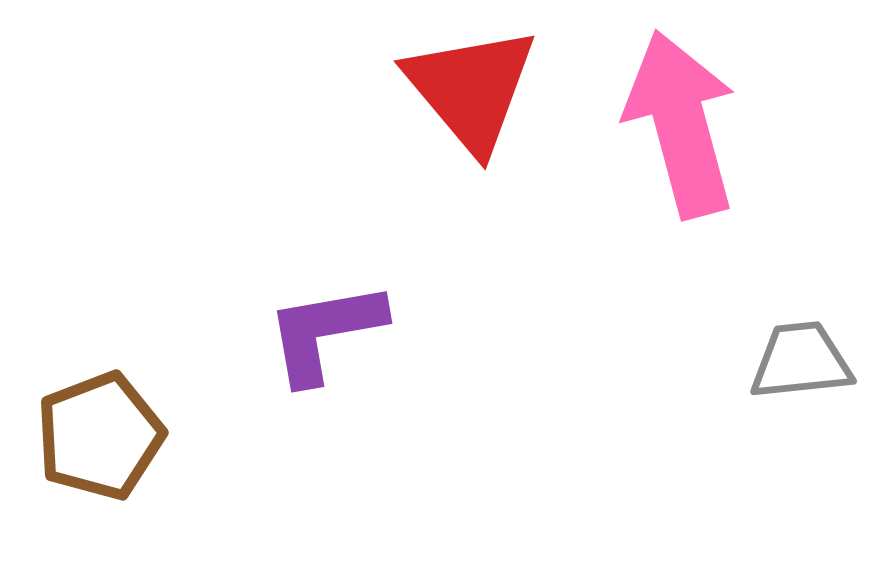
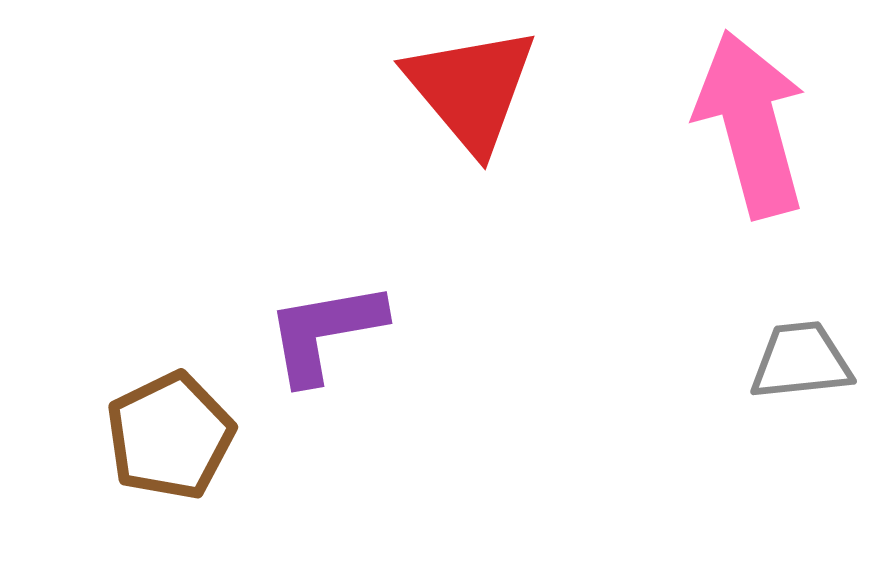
pink arrow: moved 70 px right
brown pentagon: moved 70 px right; rotated 5 degrees counterclockwise
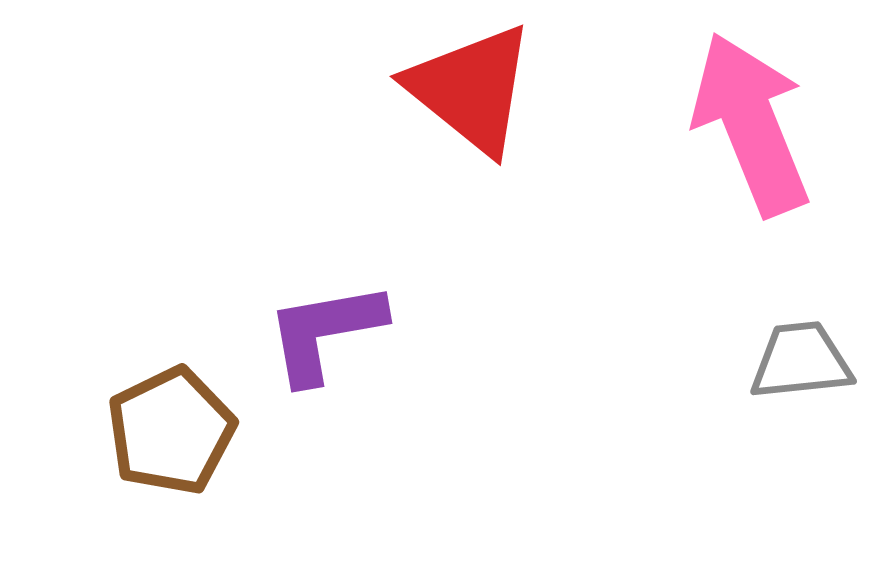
red triangle: rotated 11 degrees counterclockwise
pink arrow: rotated 7 degrees counterclockwise
brown pentagon: moved 1 px right, 5 px up
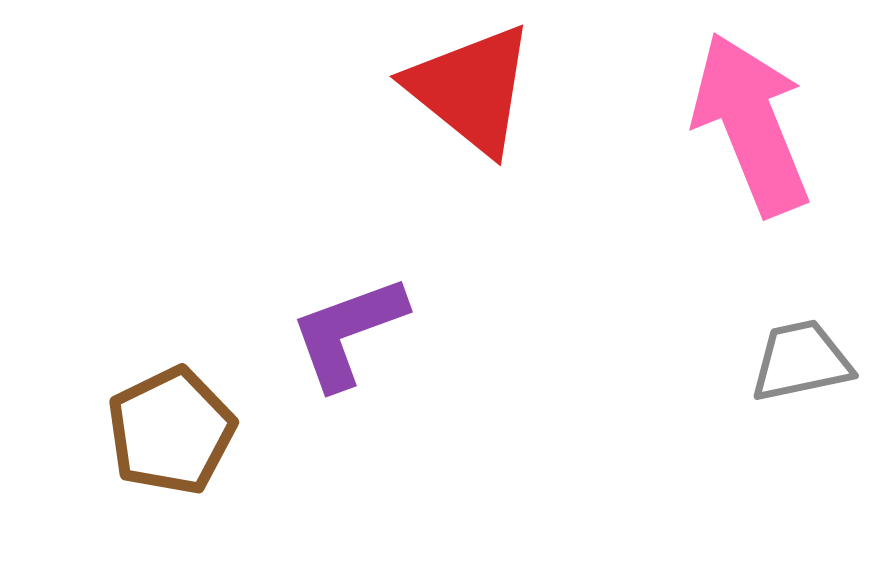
purple L-shape: moved 23 px right; rotated 10 degrees counterclockwise
gray trapezoid: rotated 6 degrees counterclockwise
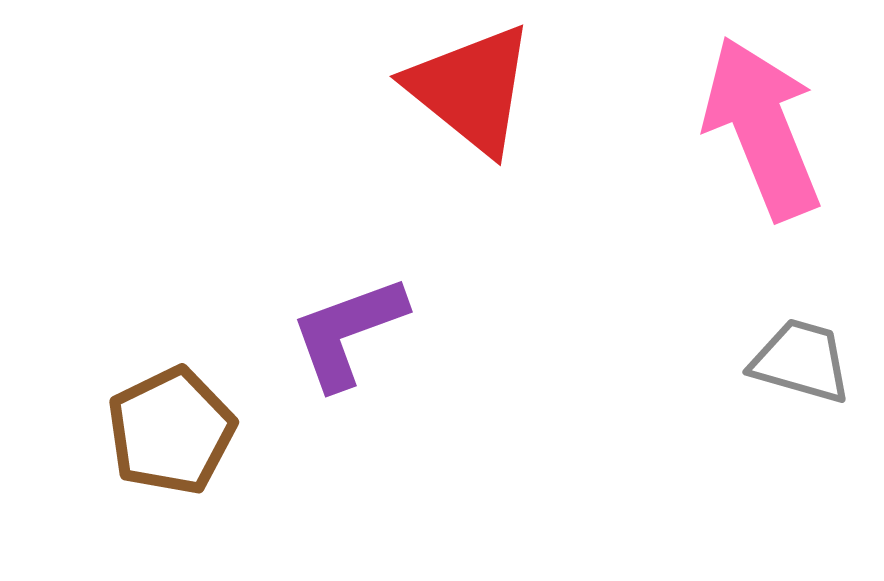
pink arrow: moved 11 px right, 4 px down
gray trapezoid: rotated 28 degrees clockwise
